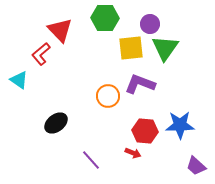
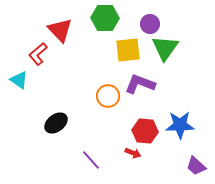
yellow square: moved 3 px left, 2 px down
red L-shape: moved 3 px left
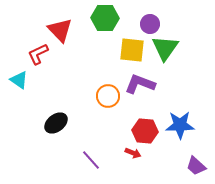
yellow square: moved 4 px right; rotated 12 degrees clockwise
red L-shape: rotated 15 degrees clockwise
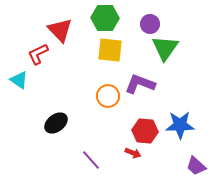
yellow square: moved 22 px left
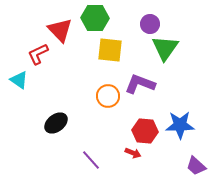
green hexagon: moved 10 px left
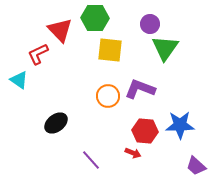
purple L-shape: moved 5 px down
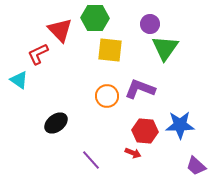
orange circle: moved 1 px left
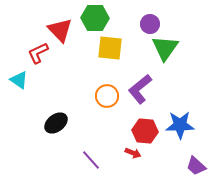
yellow square: moved 2 px up
red L-shape: moved 1 px up
purple L-shape: rotated 60 degrees counterclockwise
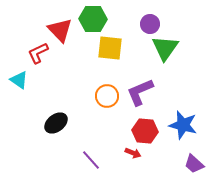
green hexagon: moved 2 px left, 1 px down
purple L-shape: moved 3 px down; rotated 16 degrees clockwise
blue star: moved 3 px right; rotated 16 degrees clockwise
purple trapezoid: moved 2 px left, 2 px up
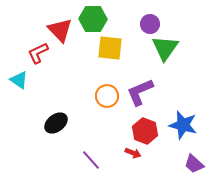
red hexagon: rotated 15 degrees clockwise
